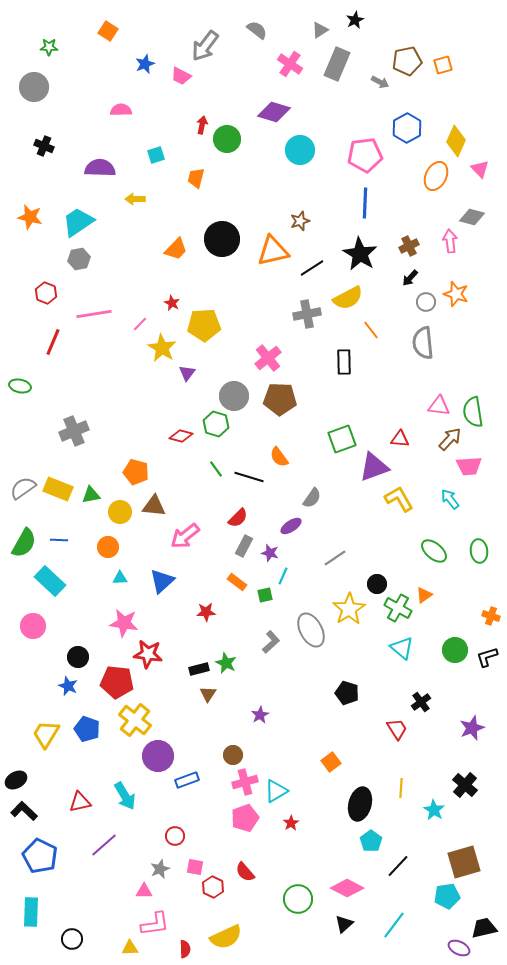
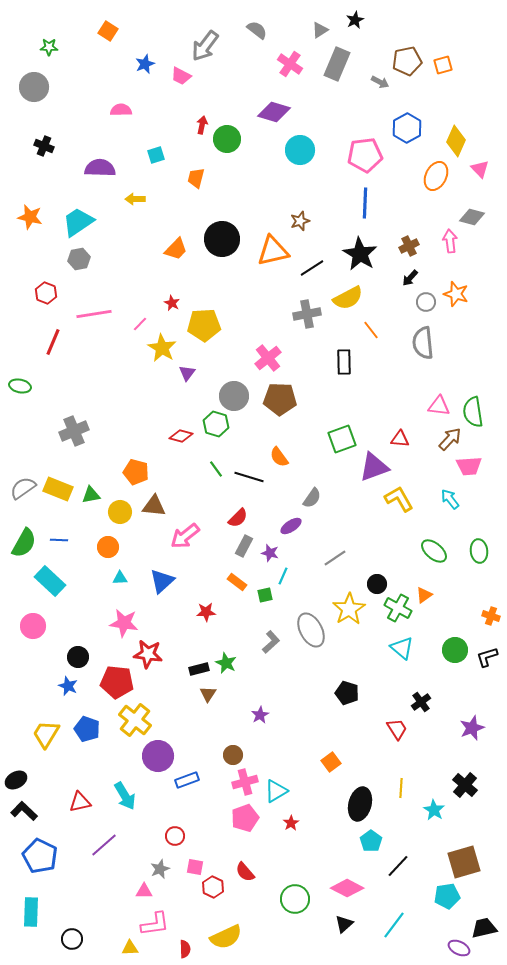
green circle at (298, 899): moved 3 px left
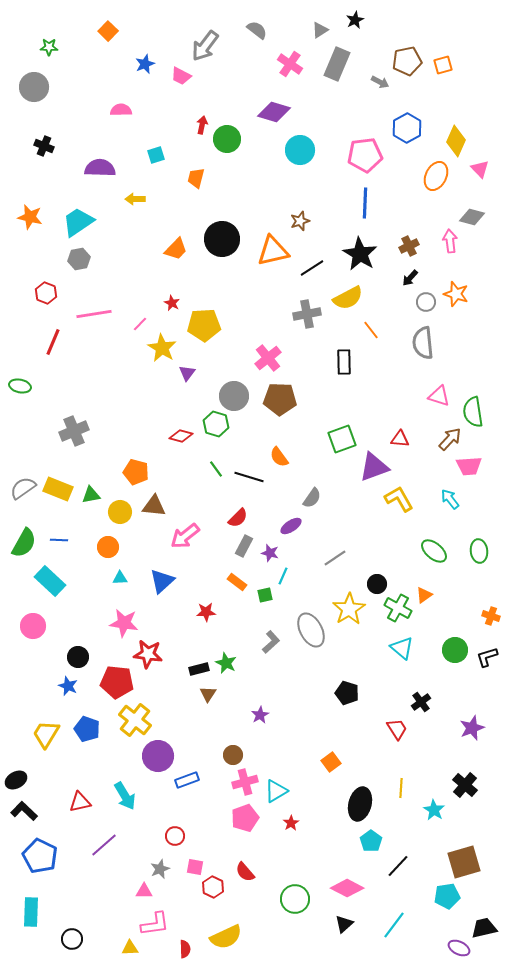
orange square at (108, 31): rotated 12 degrees clockwise
pink triangle at (439, 406): moved 10 px up; rotated 10 degrees clockwise
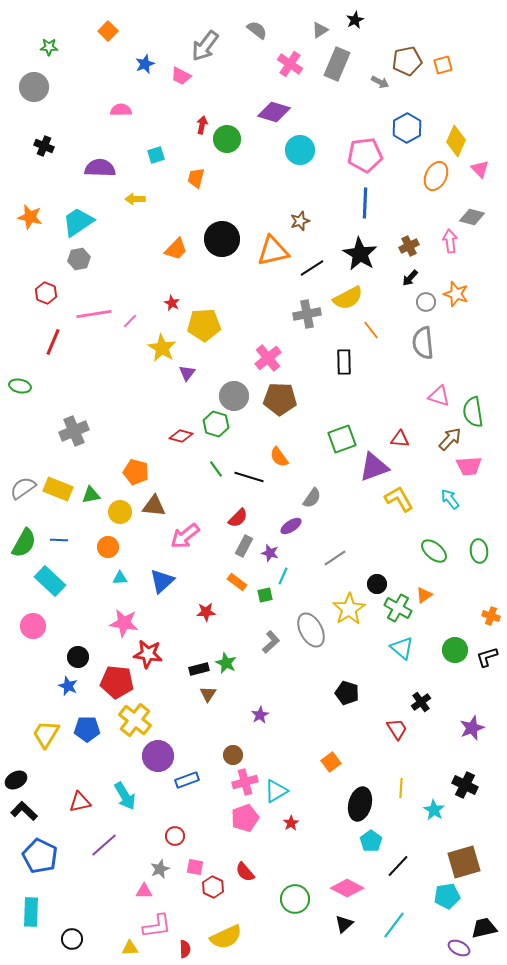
pink line at (140, 324): moved 10 px left, 3 px up
blue pentagon at (87, 729): rotated 20 degrees counterclockwise
black cross at (465, 785): rotated 15 degrees counterclockwise
pink L-shape at (155, 924): moved 2 px right, 2 px down
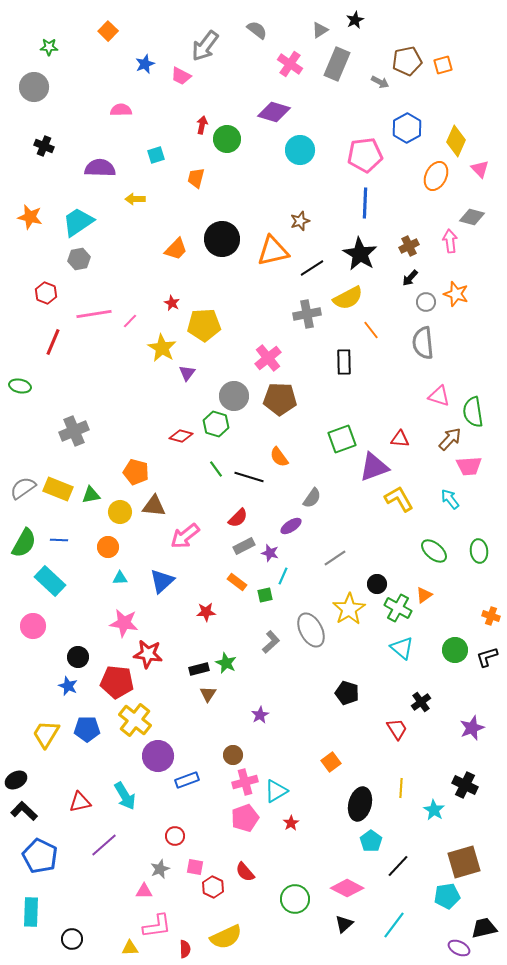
gray rectangle at (244, 546): rotated 35 degrees clockwise
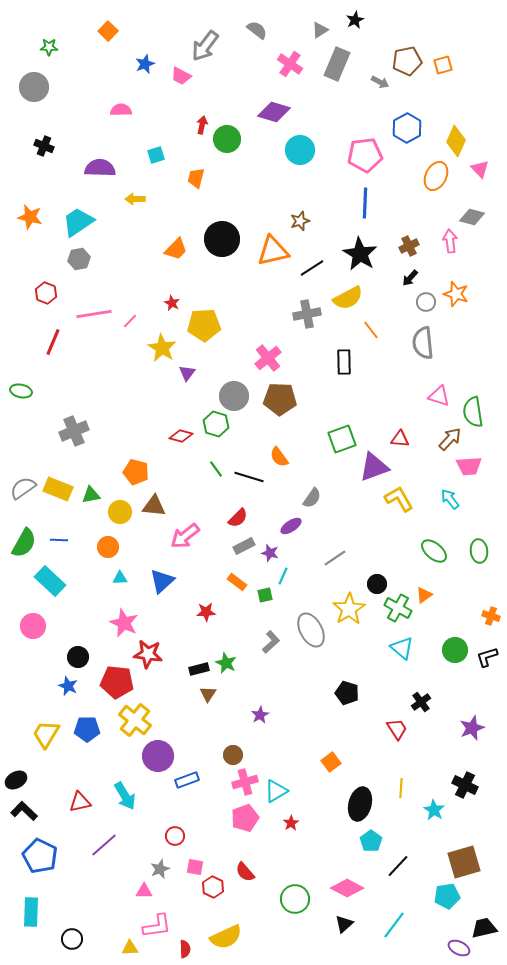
green ellipse at (20, 386): moved 1 px right, 5 px down
pink star at (124, 623): rotated 16 degrees clockwise
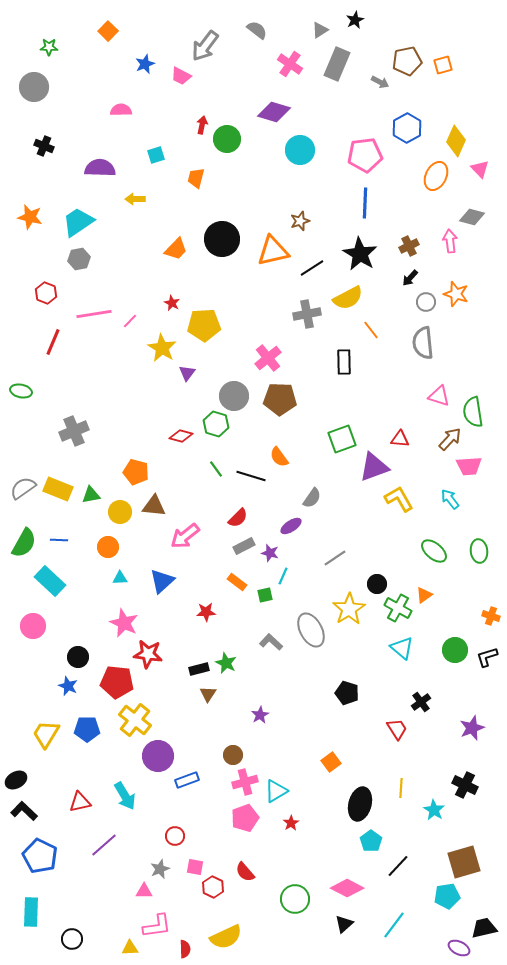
black line at (249, 477): moved 2 px right, 1 px up
gray L-shape at (271, 642): rotated 95 degrees counterclockwise
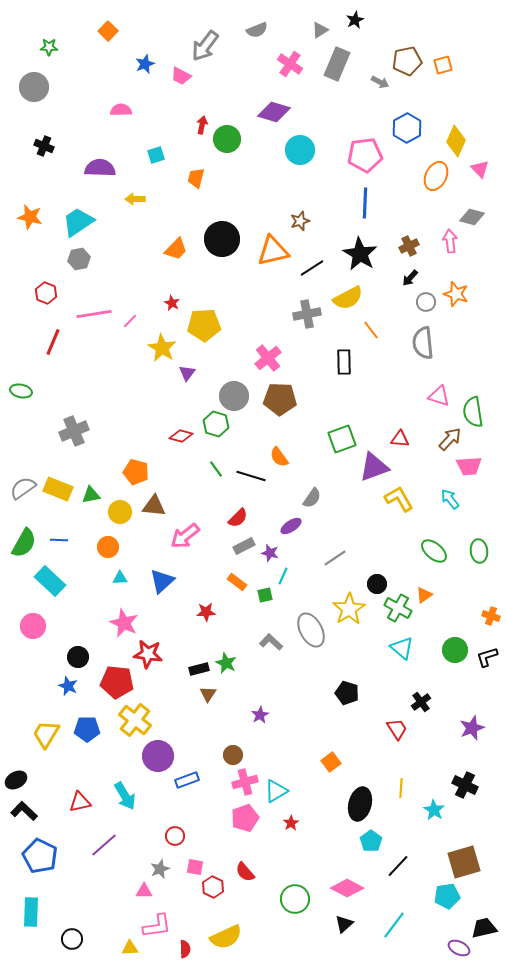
gray semicircle at (257, 30): rotated 120 degrees clockwise
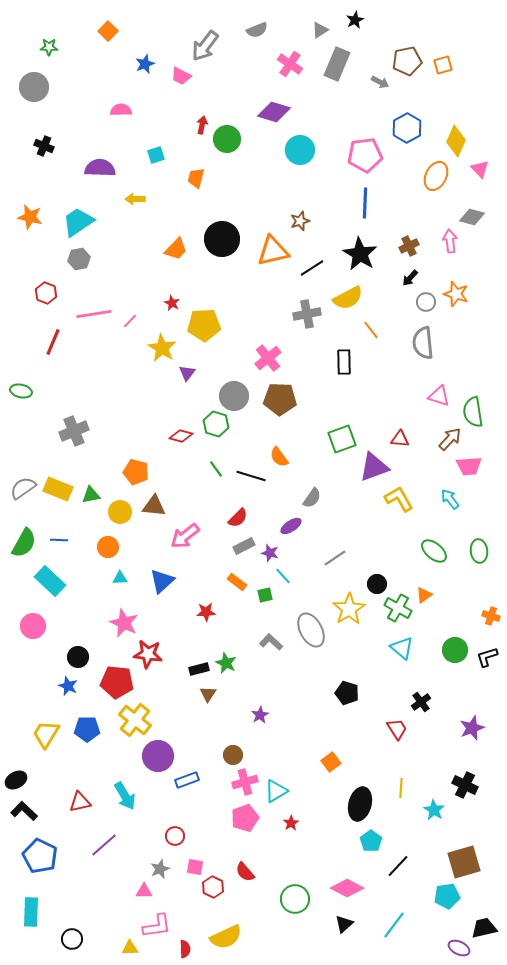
cyan line at (283, 576): rotated 66 degrees counterclockwise
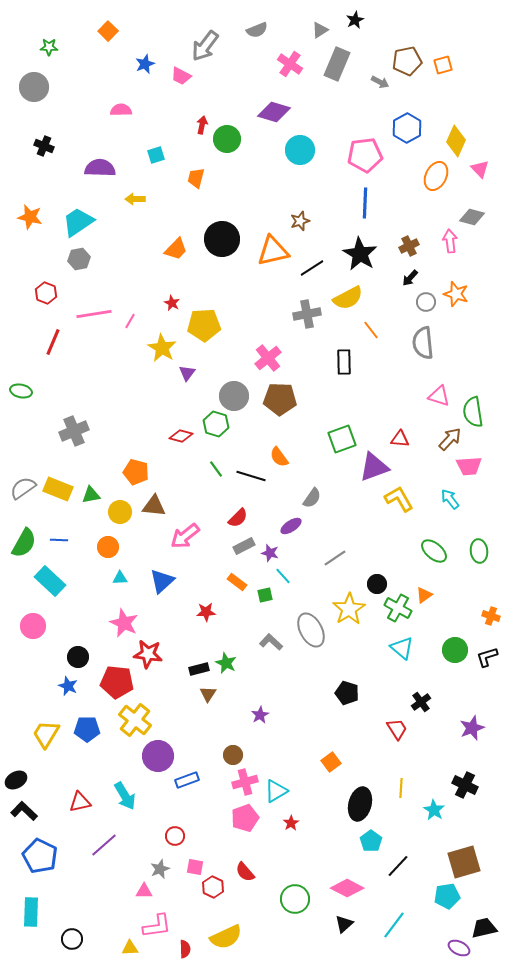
pink line at (130, 321): rotated 14 degrees counterclockwise
